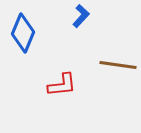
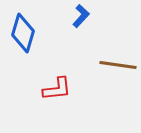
blue diamond: rotated 6 degrees counterclockwise
red L-shape: moved 5 px left, 4 px down
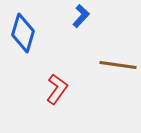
red L-shape: rotated 48 degrees counterclockwise
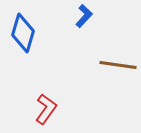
blue L-shape: moved 3 px right
red L-shape: moved 11 px left, 20 px down
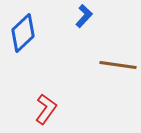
blue diamond: rotated 30 degrees clockwise
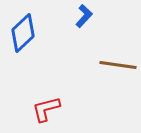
red L-shape: rotated 140 degrees counterclockwise
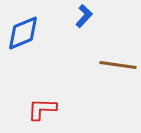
blue diamond: rotated 21 degrees clockwise
red L-shape: moved 4 px left; rotated 16 degrees clockwise
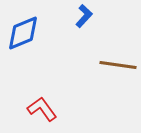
red L-shape: rotated 52 degrees clockwise
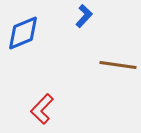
red L-shape: rotated 100 degrees counterclockwise
